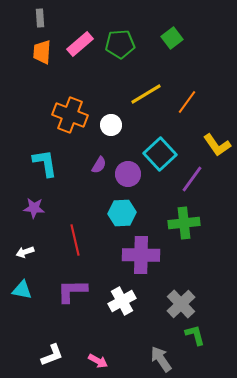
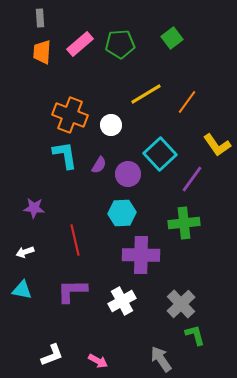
cyan L-shape: moved 20 px right, 8 px up
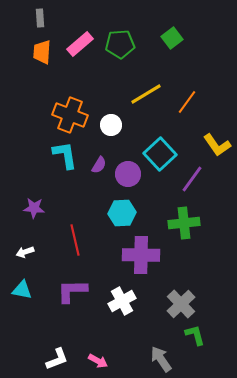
white L-shape: moved 5 px right, 4 px down
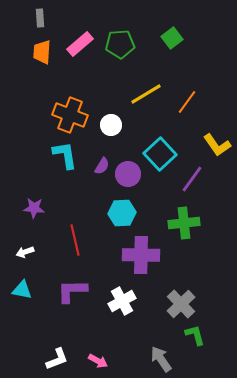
purple semicircle: moved 3 px right, 1 px down
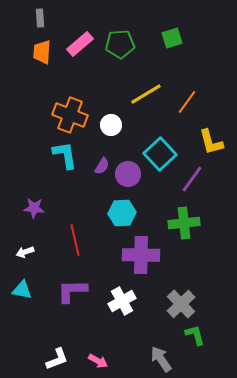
green square: rotated 20 degrees clockwise
yellow L-shape: moved 6 px left, 3 px up; rotated 20 degrees clockwise
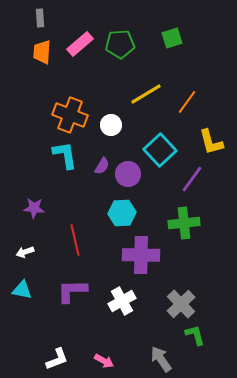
cyan square: moved 4 px up
pink arrow: moved 6 px right
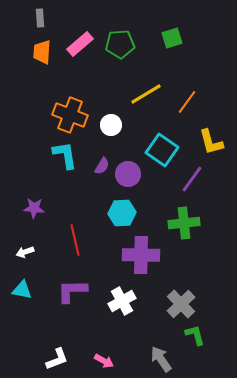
cyan square: moved 2 px right; rotated 12 degrees counterclockwise
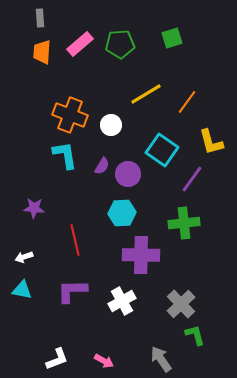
white arrow: moved 1 px left, 5 px down
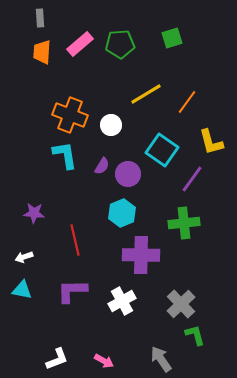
purple star: moved 5 px down
cyan hexagon: rotated 20 degrees counterclockwise
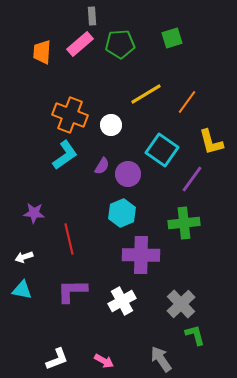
gray rectangle: moved 52 px right, 2 px up
cyan L-shape: rotated 64 degrees clockwise
red line: moved 6 px left, 1 px up
